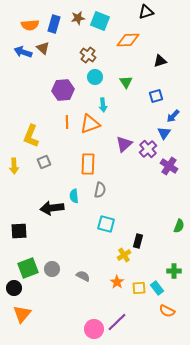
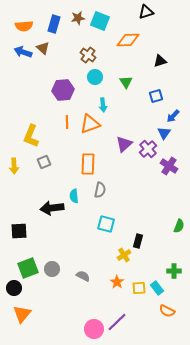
orange semicircle at (30, 25): moved 6 px left, 1 px down
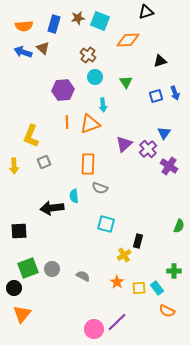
blue arrow at (173, 116): moved 2 px right, 23 px up; rotated 64 degrees counterclockwise
gray semicircle at (100, 190): moved 2 px up; rotated 98 degrees clockwise
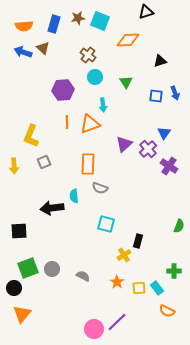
blue square at (156, 96): rotated 24 degrees clockwise
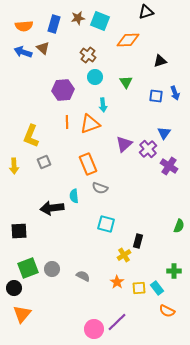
orange rectangle at (88, 164): rotated 25 degrees counterclockwise
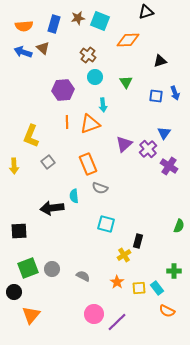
gray square at (44, 162): moved 4 px right; rotated 16 degrees counterclockwise
black circle at (14, 288): moved 4 px down
orange triangle at (22, 314): moved 9 px right, 1 px down
pink circle at (94, 329): moved 15 px up
